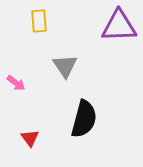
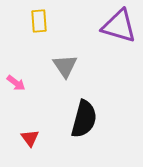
purple triangle: rotated 18 degrees clockwise
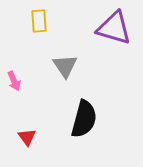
purple triangle: moved 5 px left, 2 px down
pink arrow: moved 2 px left, 2 px up; rotated 30 degrees clockwise
red triangle: moved 3 px left, 1 px up
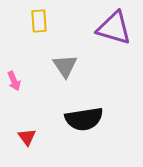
black semicircle: rotated 66 degrees clockwise
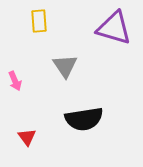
pink arrow: moved 1 px right
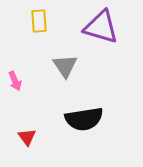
purple triangle: moved 13 px left, 1 px up
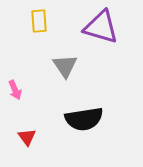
pink arrow: moved 9 px down
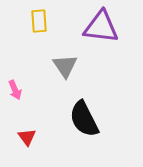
purple triangle: rotated 9 degrees counterclockwise
black semicircle: rotated 72 degrees clockwise
